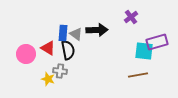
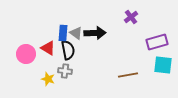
black arrow: moved 2 px left, 3 px down
gray triangle: moved 1 px up
cyan square: moved 19 px right, 14 px down
gray cross: moved 5 px right
brown line: moved 10 px left
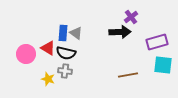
black arrow: moved 25 px right, 1 px up
black semicircle: moved 2 px left, 3 px down; rotated 114 degrees clockwise
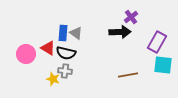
purple rectangle: rotated 45 degrees counterclockwise
yellow star: moved 5 px right
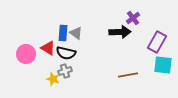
purple cross: moved 2 px right, 1 px down
gray cross: rotated 24 degrees counterclockwise
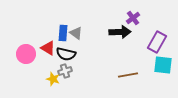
black semicircle: moved 1 px down
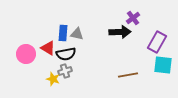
gray triangle: moved 1 px right, 1 px down; rotated 24 degrees counterclockwise
black semicircle: rotated 24 degrees counterclockwise
